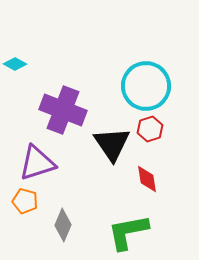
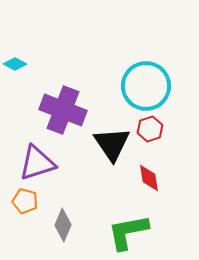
red diamond: moved 2 px right, 1 px up
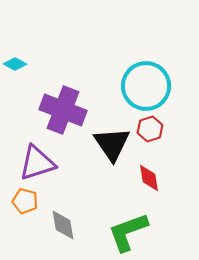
gray diamond: rotated 32 degrees counterclockwise
green L-shape: rotated 9 degrees counterclockwise
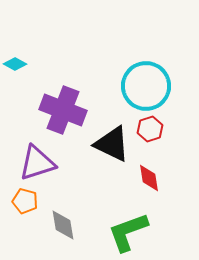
black triangle: rotated 30 degrees counterclockwise
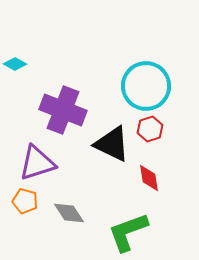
gray diamond: moved 6 px right, 12 px up; rotated 24 degrees counterclockwise
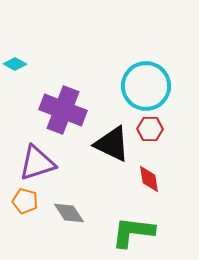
red hexagon: rotated 20 degrees clockwise
red diamond: moved 1 px down
green L-shape: moved 5 px right; rotated 27 degrees clockwise
